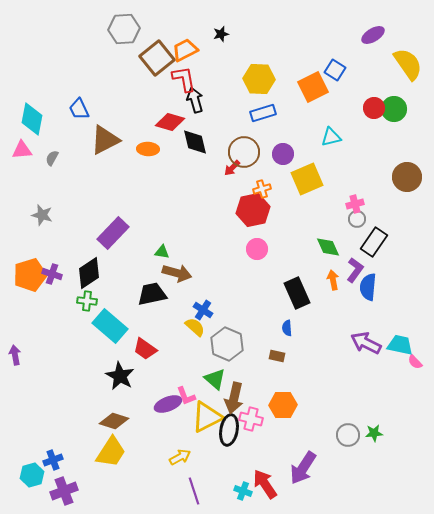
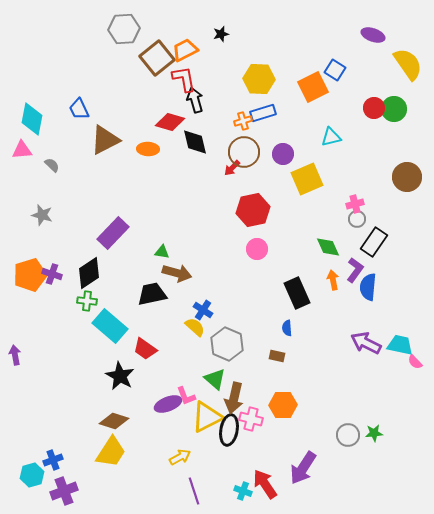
purple ellipse at (373, 35): rotated 50 degrees clockwise
gray semicircle at (52, 158): moved 7 px down; rotated 105 degrees clockwise
orange cross at (262, 189): moved 19 px left, 68 px up
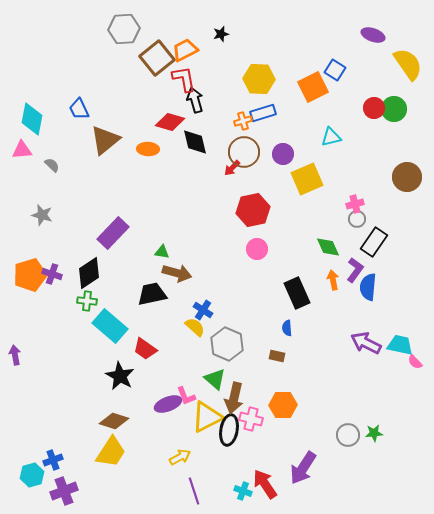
brown triangle at (105, 140): rotated 12 degrees counterclockwise
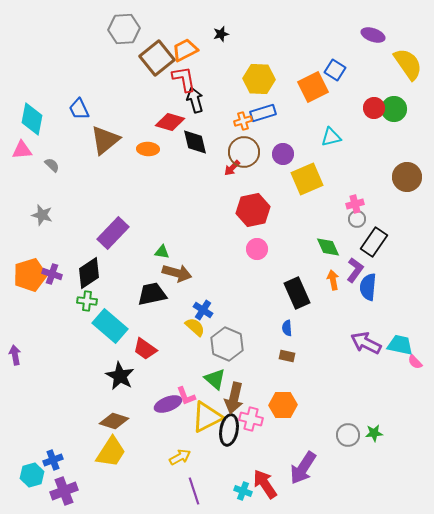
brown rectangle at (277, 356): moved 10 px right
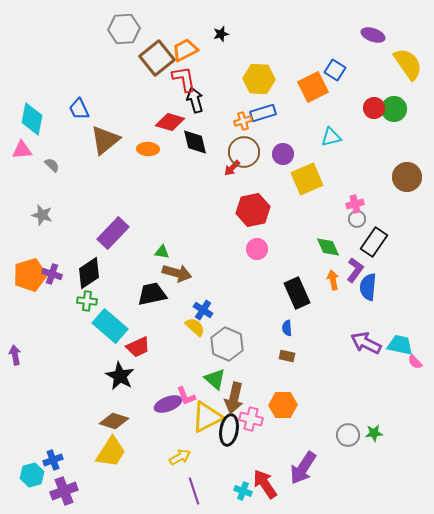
red trapezoid at (145, 349): moved 7 px left, 2 px up; rotated 60 degrees counterclockwise
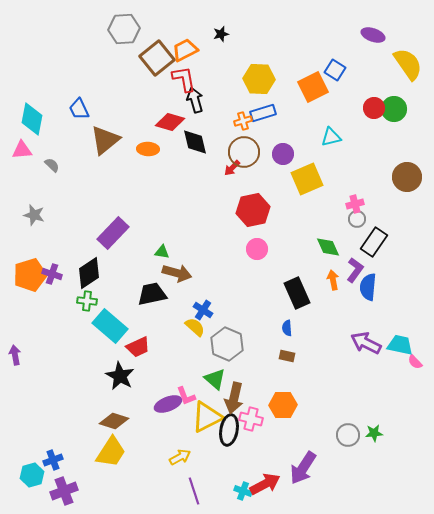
gray star at (42, 215): moved 8 px left
red arrow at (265, 484): rotated 96 degrees clockwise
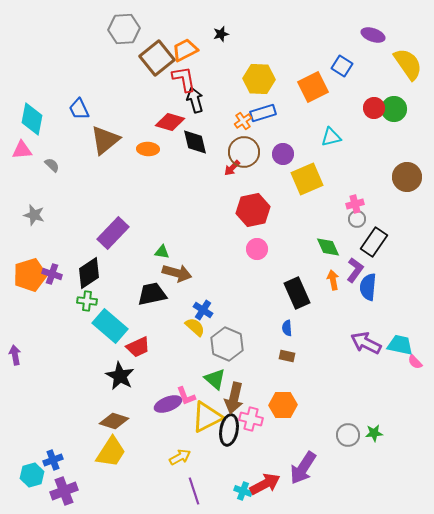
blue square at (335, 70): moved 7 px right, 4 px up
orange cross at (243, 121): rotated 18 degrees counterclockwise
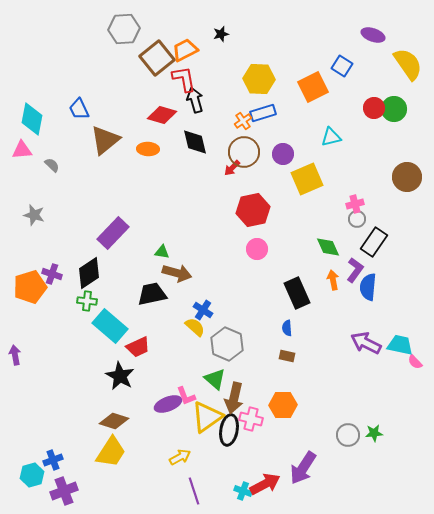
red diamond at (170, 122): moved 8 px left, 7 px up
orange pentagon at (30, 275): moved 12 px down
yellow triangle at (207, 417): rotated 8 degrees counterclockwise
